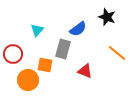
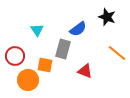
cyan triangle: rotated 16 degrees counterclockwise
red circle: moved 2 px right, 2 px down
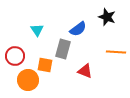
orange line: moved 1 px left, 1 px up; rotated 36 degrees counterclockwise
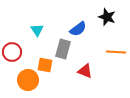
red circle: moved 3 px left, 4 px up
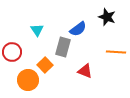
gray rectangle: moved 2 px up
orange square: rotated 35 degrees clockwise
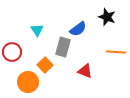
orange circle: moved 2 px down
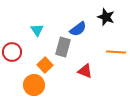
black star: moved 1 px left
orange circle: moved 6 px right, 3 px down
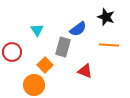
orange line: moved 7 px left, 7 px up
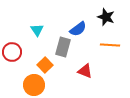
orange line: moved 1 px right
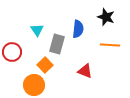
blue semicircle: rotated 48 degrees counterclockwise
gray rectangle: moved 6 px left, 3 px up
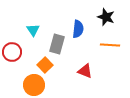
cyan triangle: moved 4 px left
